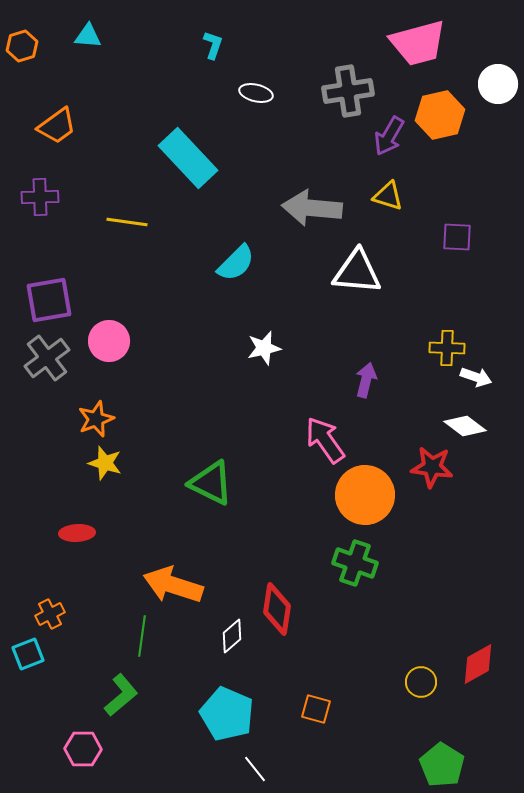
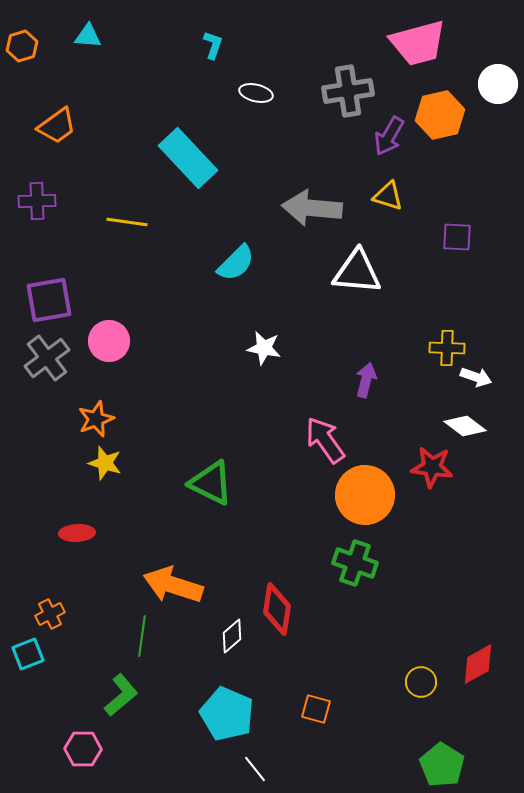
purple cross at (40, 197): moved 3 px left, 4 px down
white star at (264, 348): rotated 24 degrees clockwise
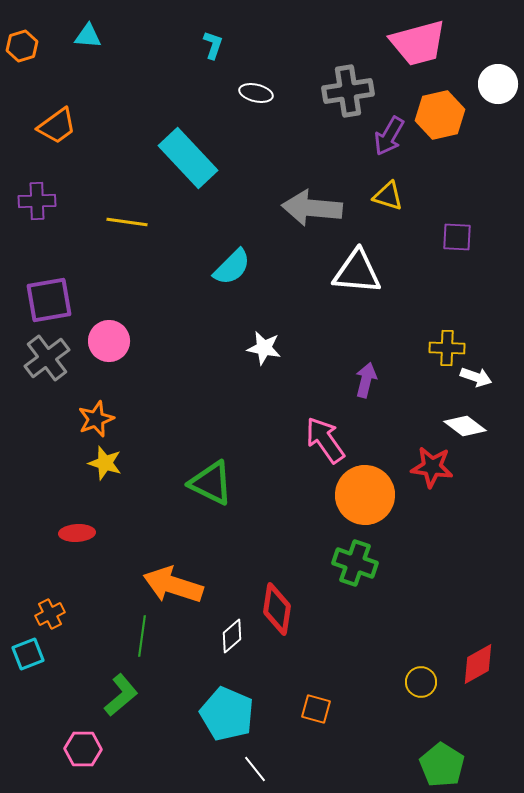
cyan semicircle at (236, 263): moved 4 px left, 4 px down
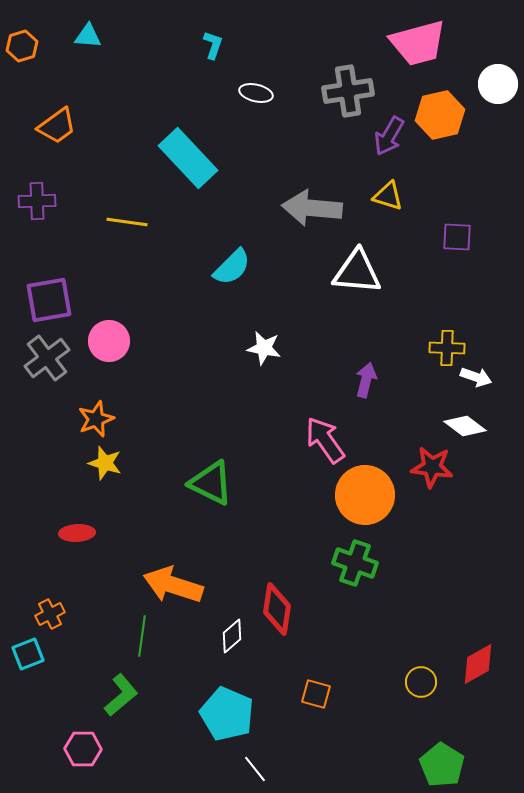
orange square at (316, 709): moved 15 px up
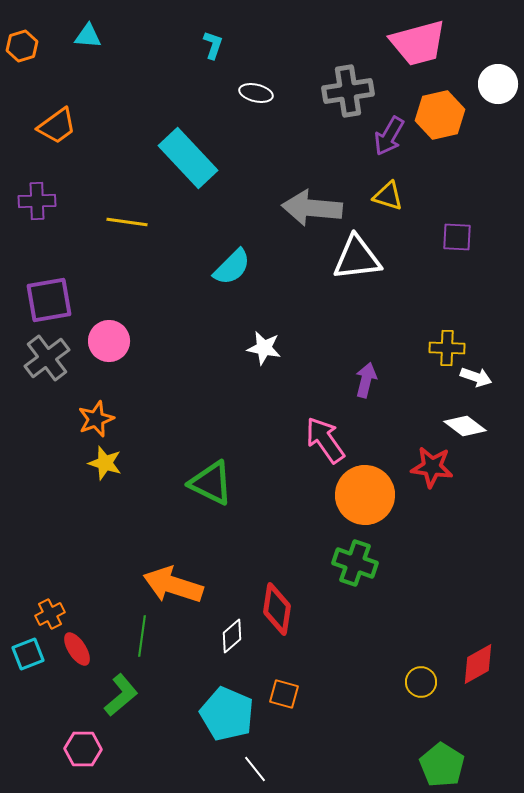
white triangle at (357, 272): moved 14 px up; rotated 12 degrees counterclockwise
red ellipse at (77, 533): moved 116 px down; rotated 60 degrees clockwise
orange square at (316, 694): moved 32 px left
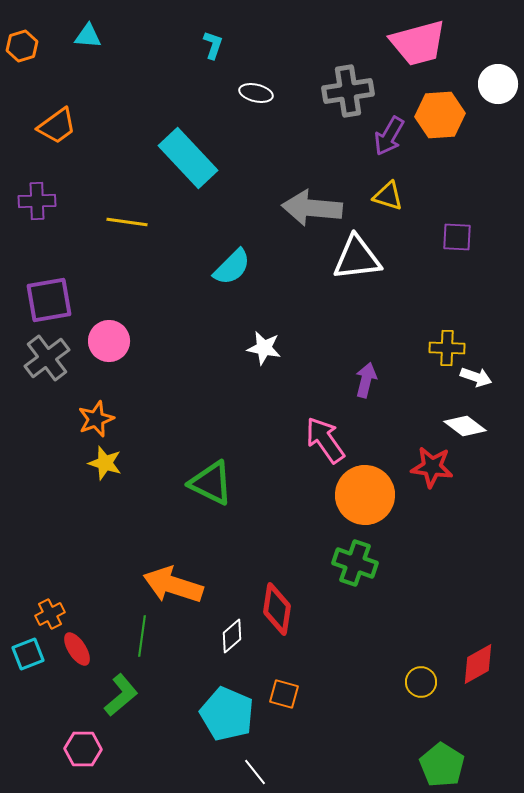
orange hexagon at (440, 115): rotated 9 degrees clockwise
white line at (255, 769): moved 3 px down
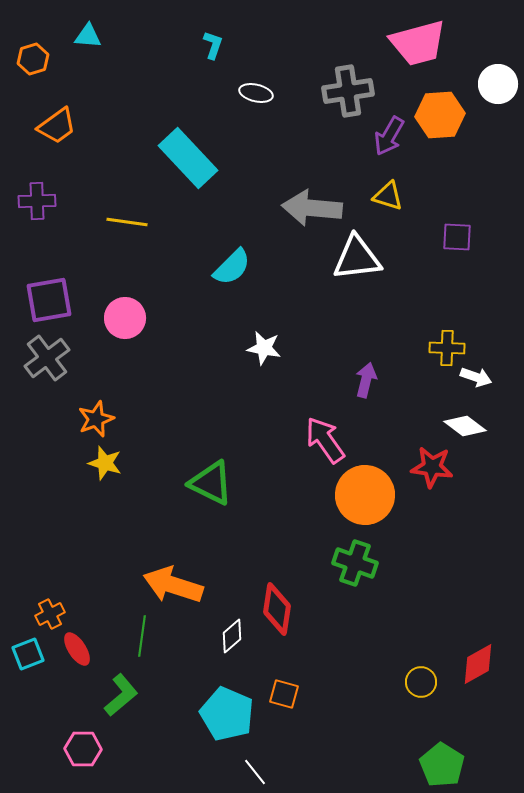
orange hexagon at (22, 46): moved 11 px right, 13 px down
pink circle at (109, 341): moved 16 px right, 23 px up
